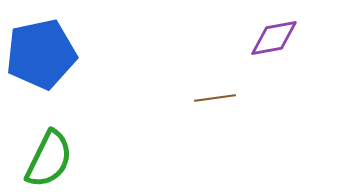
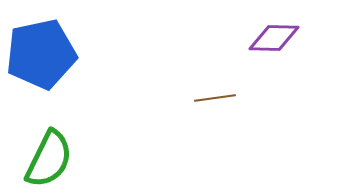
purple diamond: rotated 12 degrees clockwise
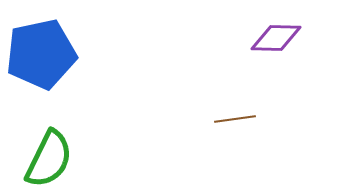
purple diamond: moved 2 px right
brown line: moved 20 px right, 21 px down
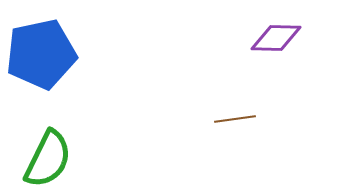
green semicircle: moved 1 px left
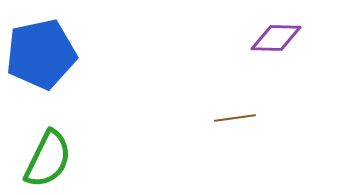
brown line: moved 1 px up
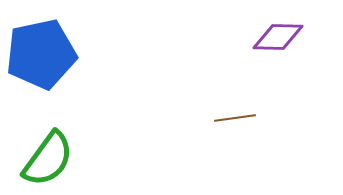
purple diamond: moved 2 px right, 1 px up
green semicircle: rotated 10 degrees clockwise
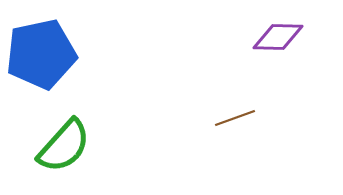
brown line: rotated 12 degrees counterclockwise
green semicircle: moved 16 px right, 13 px up; rotated 6 degrees clockwise
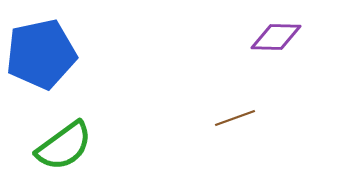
purple diamond: moved 2 px left
green semicircle: rotated 12 degrees clockwise
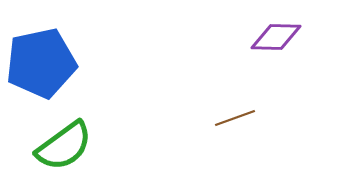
blue pentagon: moved 9 px down
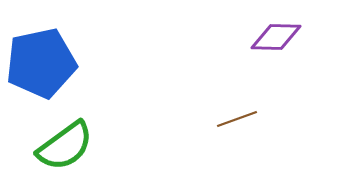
brown line: moved 2 px right, 1 px down
green semicircle: moved 1 px right
